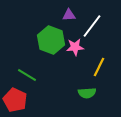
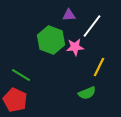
green line: moved 6 px left
green semicircle: rotated 18 degrees counterclockwise
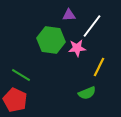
green hexagon: rotated 12 degrees counterclockwise
pink star: moved 2 px right, 1 px down
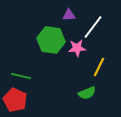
white line: moved 1 px right, 1 px down
green line: moved 1 px down; rotated 18 degrees counterclockwise
